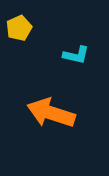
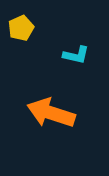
yellow pentagon: moved 2 px right
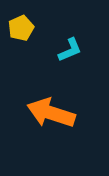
cyan L-shape: moved 6 px left, 5 px up; rotated 36 degrees counterclockwise
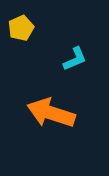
cyan L-shape: moved 5 px right, 9 px down
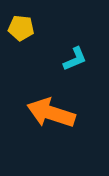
yellow pentagon: rotated 30 degrees clockwise
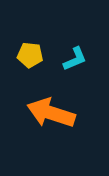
yellow pentagon: moved 9 px right, 27 px down
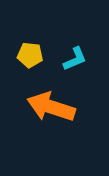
orange arrow: moved 6 px up
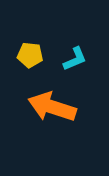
orange arrow: moved 1 px right
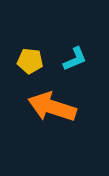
yellow pentagon: moved 6 px down
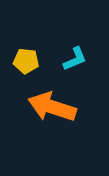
yellow pentagon: moved 4 px left
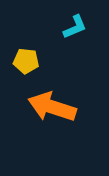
cyan L-shape: moved 32 px up
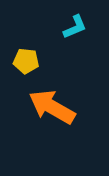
orange arrow: rotated 12 degrees clockwise
